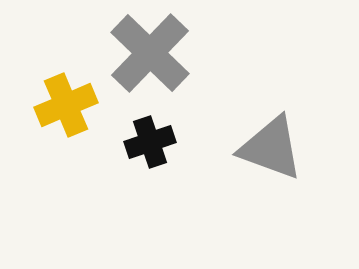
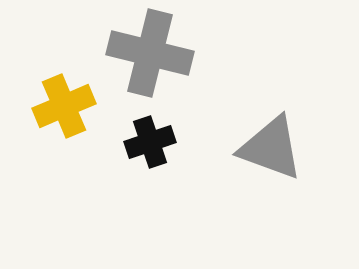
gray cross: rotated 30 degrees counterclockwise
yellow cross: moved 2 px left, 1 px down
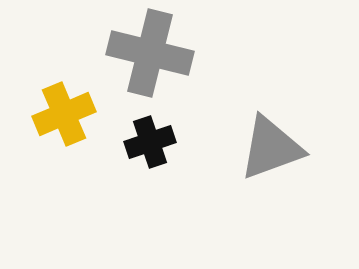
yellow cross: moved 8 px down
gray triangle: rotated 40 degrees counterclockwise
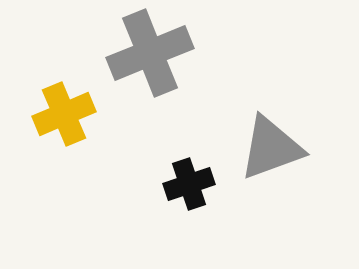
gray cross: rotated 36 degrees counterclockwise
black cross: moved 39 px right, 42 px down
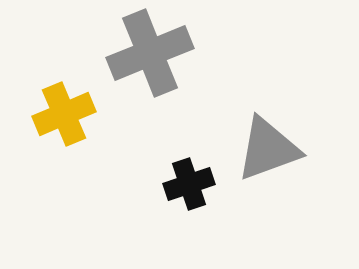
gray triangle: moved 3 px left, 1 px down
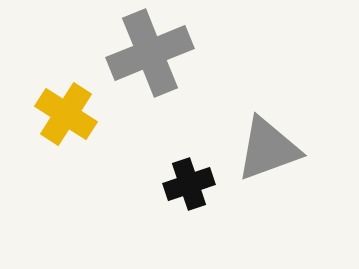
yellow cross: moved 2 px right; rotated 34 degrees counterclockwise
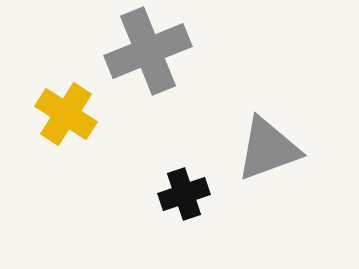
gray cross: moved 2 px left, 2 px up
black cross: moved 5 px left, 10 px down
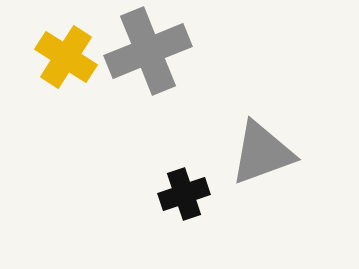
yellow cross: moved 57 px up
gray triangle: moved 6 px left, 4 px down
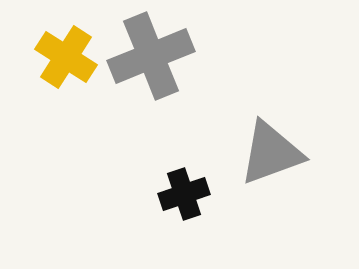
gray cross: moved 3 px right, 5 px down
gray triangle: moved 9 px right
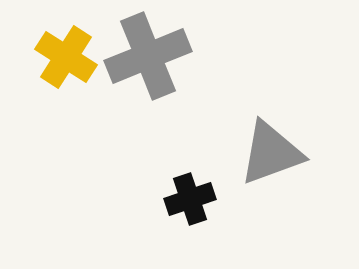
gray cross: moved 3 px left
black cross: moved 6 px right, 5 px down
